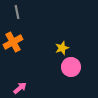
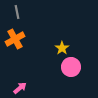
orange cross: moved 2 px right, 3 px up
yellow star: rotated 16 degrees counterclockwise
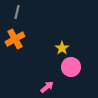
gray line: rotated 24 degrees clockwise
pink arrow: moved 27 px right, 1 px up
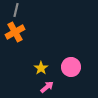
gray line: moved 1 px left, 2 px up
orange cross: moved 7 px up
yellow star: moved 21 px left, 20 px down
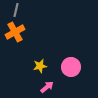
yellow star: moved 1 px left, 2 px up; rotated 24 degrees clockwise
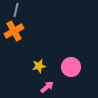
orange cross: moved 1 px left, 1 px up
yellow star: moved 1 px left
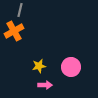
gray line: moved 4 px right
pink arrow: moved 2 px left, 2 px up; rotated 40 degrees clockwise
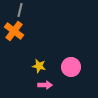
orange cross: rotated 24 degrees counterclockwise
yellow star: rotated 24 degrees clockwise
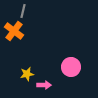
gray line: moved 3 px right, 1 px down
yellow star: moved 12 px left, 8 px down; rotated 24 degrees counterclockwise
pink arrow: moved 1 px left
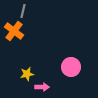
pink arrow: moved 2 px left, 2 px down
